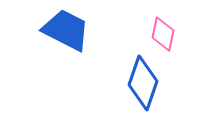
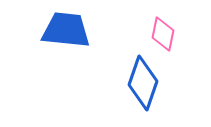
blue trapezoid: rotated 21 degrees counterclockwise
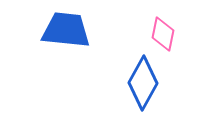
blue diamond: rotated 10 degrees clockwise
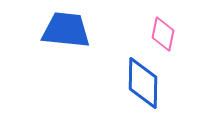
blue diamond: rotated 28 degrees counterclockwise
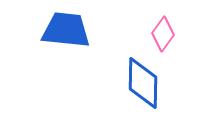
pink diamond: rotated 24 degrees clockwise
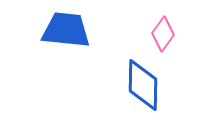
blue diamond: moved 2 px down
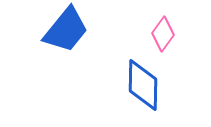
blue trapezoid: rotated 123 degrees clockwise
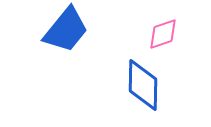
pink diamond: rotated 36 degrees clockwise
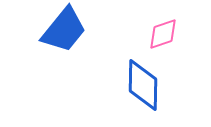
blue trapezoid: moved 2 px left
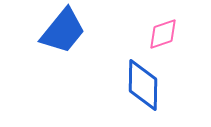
blue trapezoid: moved 1 px left, 1 px down
